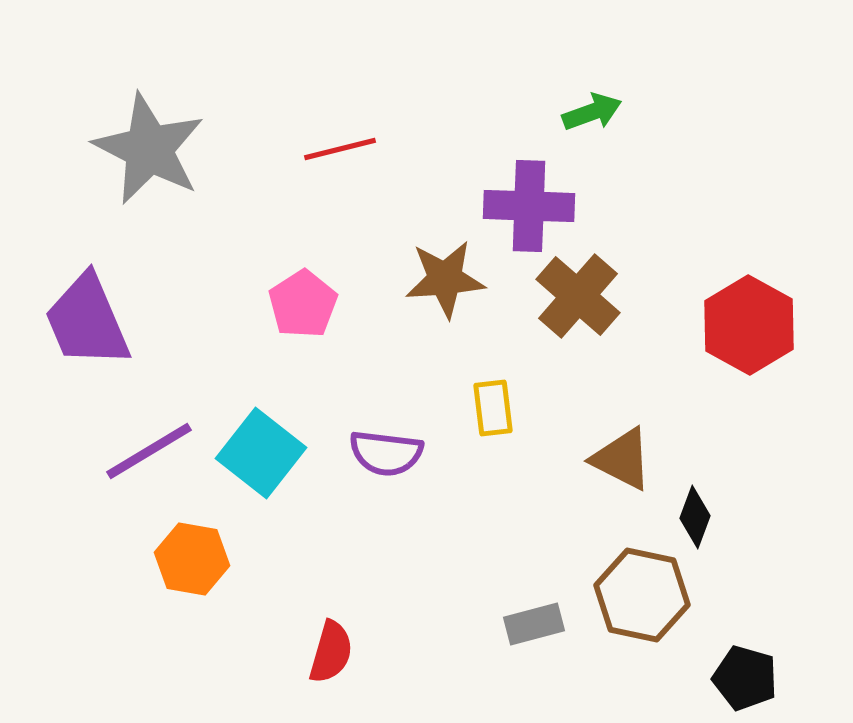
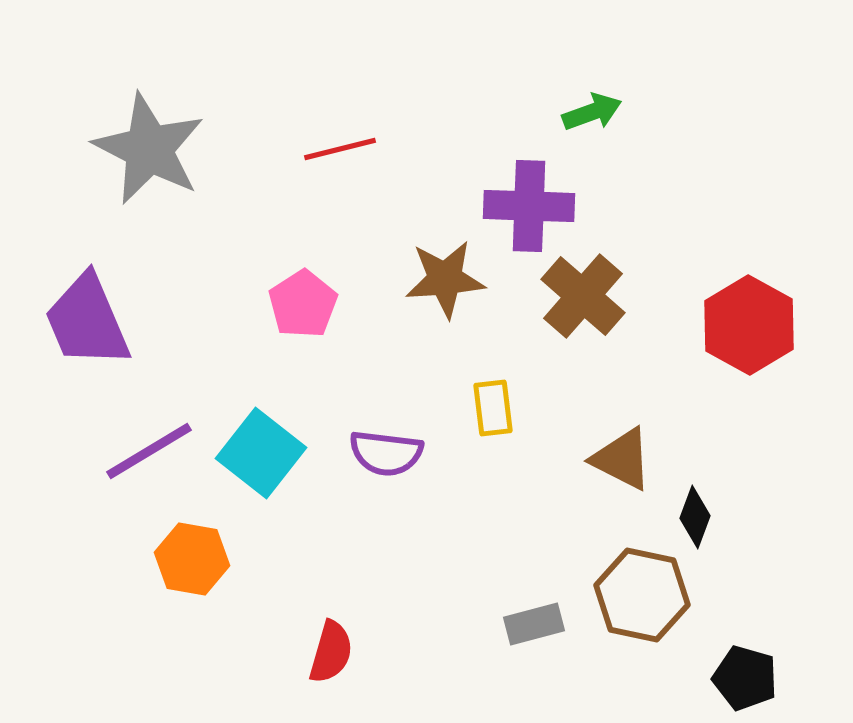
brown cross: moved 5 px right
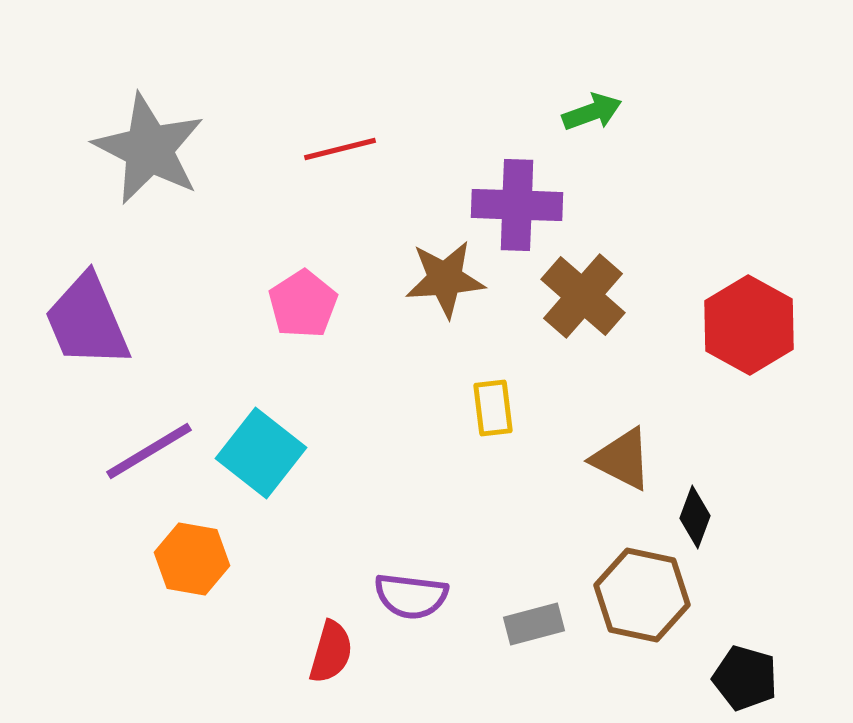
purple cross: moved 12 px left, 1 px up
purple semicircle: moved 25 px right, 143 px down
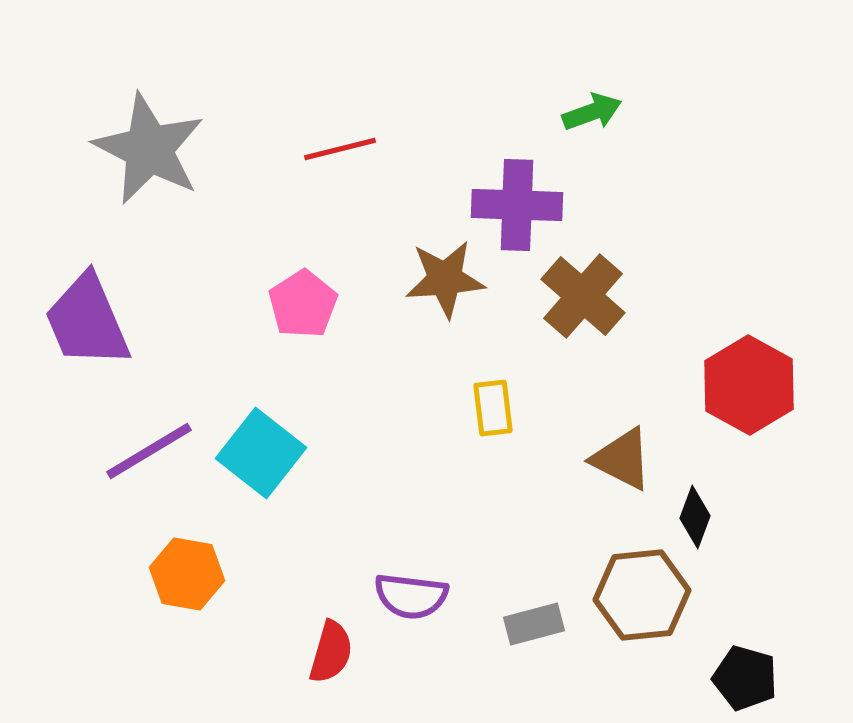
red hexagon: moved 60 px down
orange hexagon: moved 5 px left, 15 px down
brown hexagon: rotated 18 degrees counterclockwise
